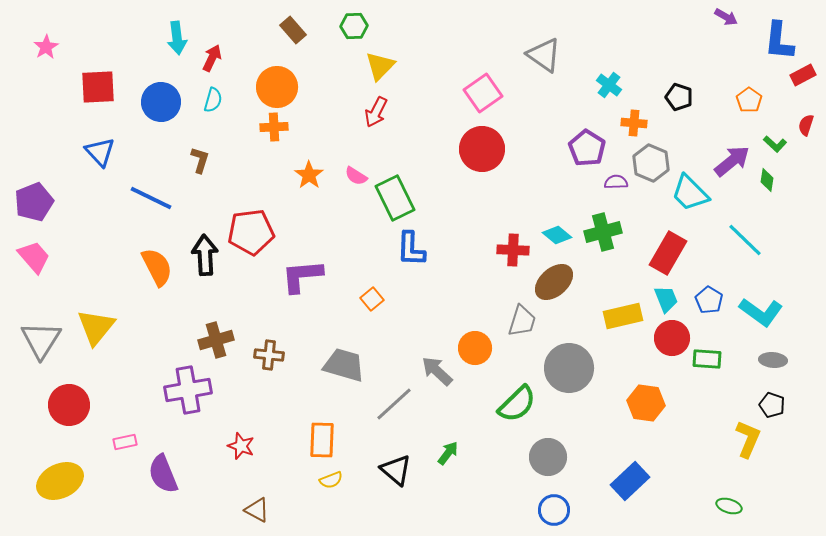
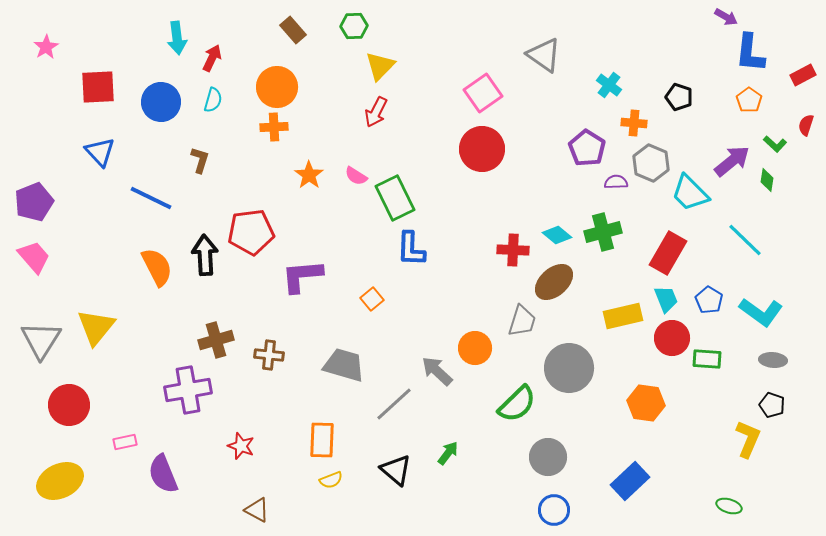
blue L-shape at (779, 41): moved 29 px left, 12 px down
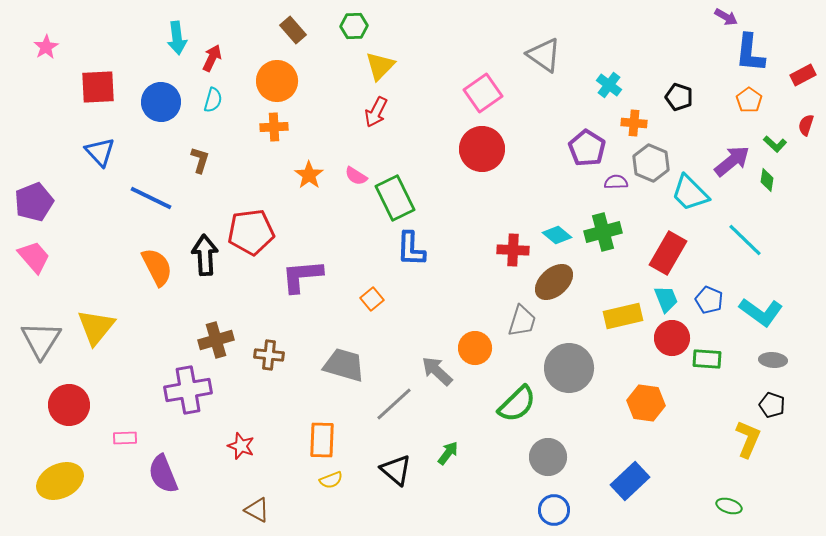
orange circle at (277, 87): moved 6 px up
blue pentagon at (709, 300): rotated 8 degrees counterclockwise
pink rectangle at (125, 442): moved 4 px up; rotated 10 degrees clockwise
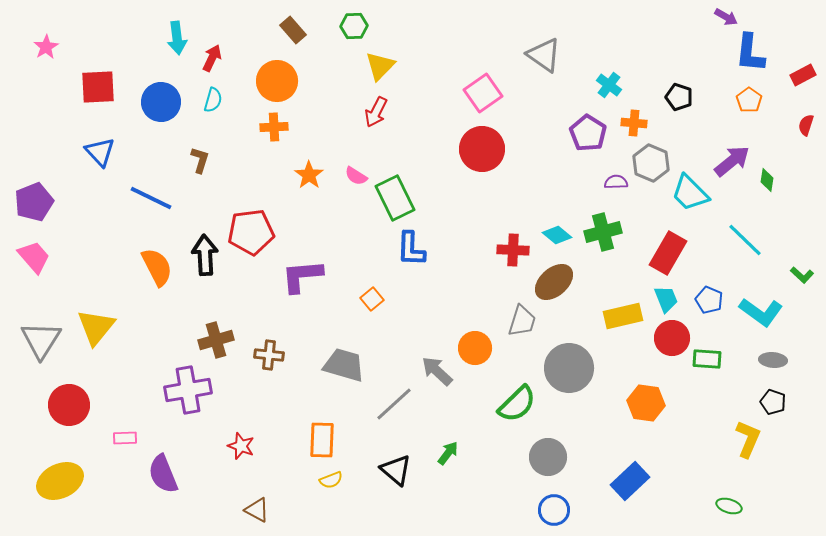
green L-shape at (775, 144): moved 27 px right, 131 px down
purple pentagon at (587, 148): moved 1 px right, 15 px up
black pentagon at (772, 405): moved 1 px right, 3 px up
